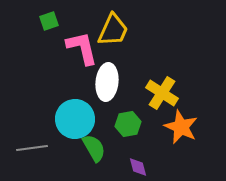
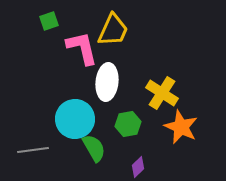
gray line: moved 1 px right, 2 px down
purple diamond: rotated 60 degrees clockwise
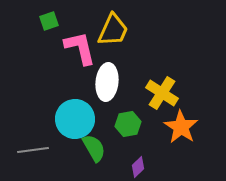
pink L-shape: moved 2 px left
orange star: rotated 8 degrees clockwise
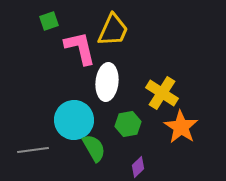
cyan circle: moved 1 px left, 1 px down
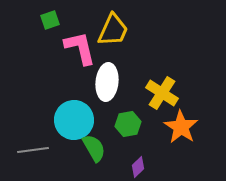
green square: moved 1 px right, 1 px up
